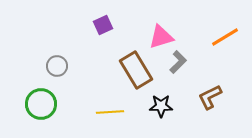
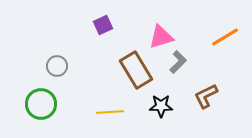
brown L-shape: moved 4 px left, 1 px up
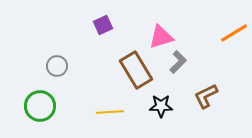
orange line: moved 9 px right, 4 px up
green circle: moved 1 px left, 2 px down
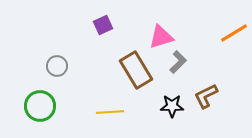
black star: moved 11 px right
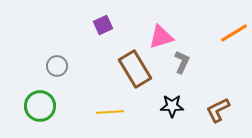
gray L-shape: moved 4 px right; rotated 20 degrees counterclockwise
brown rectangle: moved 1 px left, 1 px up
brown L-shape: moved 12 px right, 14 px down
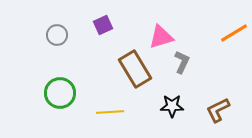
gray circle: moved 31 px up
green circle: moved 20 px right, 13 px up
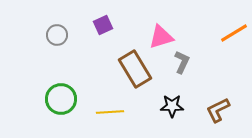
green circle: moved 1 px right, 6 px down
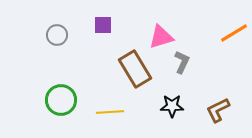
purple square: rotated 24 degrees clockwise
green circle: moved 1 px down
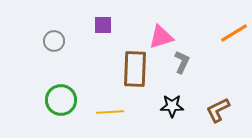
gray circle: moved 3 px left, 6 px down
brown rectangle: rotated 33 degrees clockwise
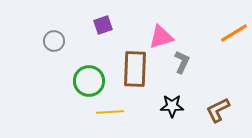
purple square: rotated 18 degrees counterclockwise
green circle: moved 28 px right, 19 px up
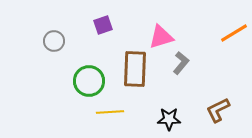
gray L-shape: moved 1 px left, 1 px down; rotated 15 degrees clockwise
black star: moved 3 px left, 13 px down
